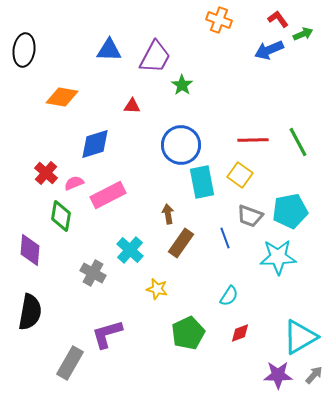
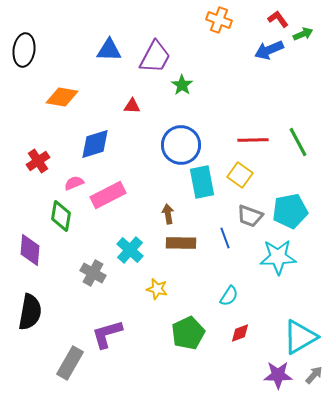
red cross: moved 8 px left, 12 px up; rotated 15 degrees clockwise
brown rectangle: rotated 56 degrees clockwise
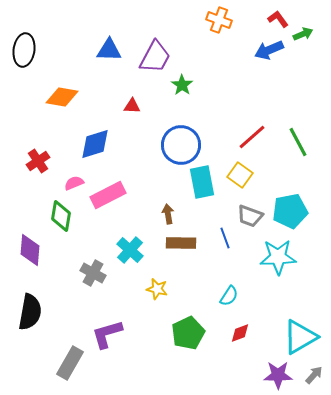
red line: moved 1 px left, 3 px up; rotated 40 degrees counterclockwise
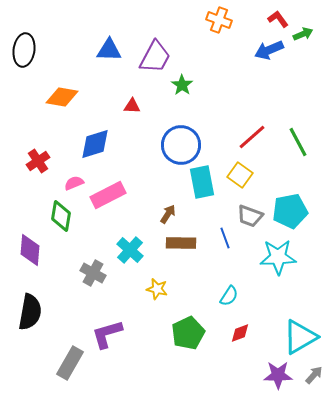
brown arrow: rotated 42 degrees clockwise
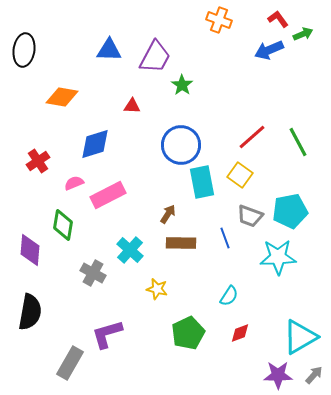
green diamond: moved 2 px right, 9 px down
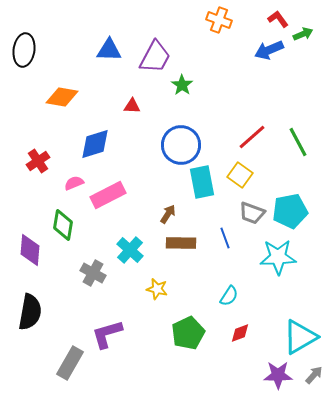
gray trapezoid: moved 2 px right, 3 px up
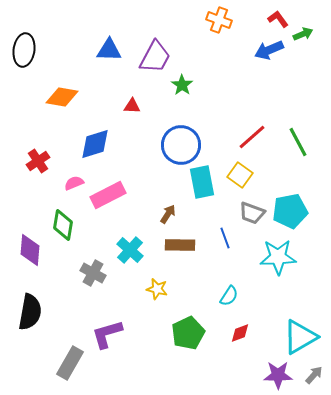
brown rectangle: moved 1 px left, 2 px down
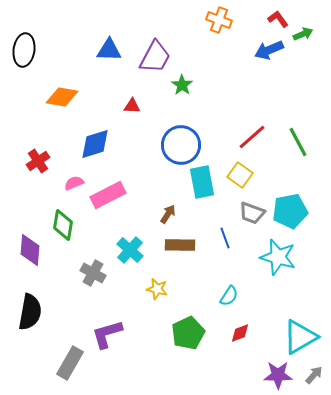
cyan star: rotated 18 degrees clockwise
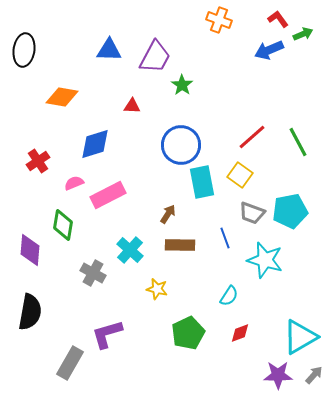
cyan star: moved 13 px left, 3 px down
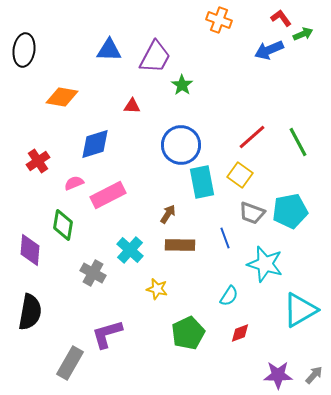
red L-shape: moved 3 px right, 1 px up
cyan star: moved 4 px down
cyan triangle: moved 27 px up
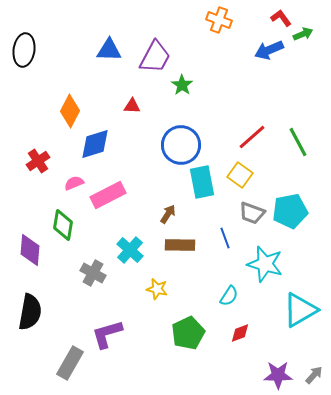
orange diamond: moved 8 px right, 14 px down; rotated 72 degrees counterclockwise
